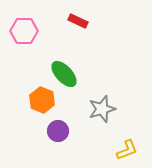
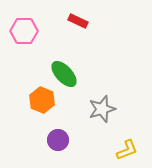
purple circle: moved 9 px down
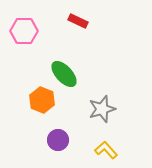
yellow L-shape: moved 21 px left; rotated 110 degrees counterclockwise
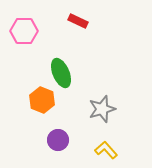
green ellipse: moved 3 px left, 1 px up; rotated 20 degrees clockwise
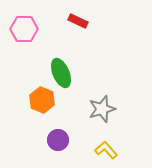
pink hexagon: moved 2 px up
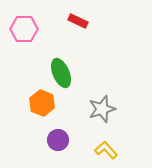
orange hexagon: moved 3 px down
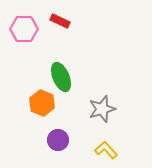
red rectangle: moved 18 px left
green ellipse: moved 4 px down
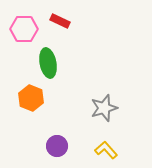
green ellipse: moved 13 px left, 14 px up; rotated 12 degrees clockwise
orange hexagon: moved 11 px left, 5 px up
gray star: moved 2 px right, 1 px up
purple circle: moved 1 px left, 6 px down
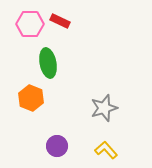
pink hexagon: moved 6 px right, 5 px up
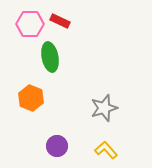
green ellipse: moved 2 px right, 6 px up
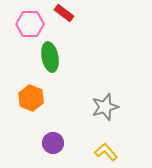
red rectangle: moved 4 px right, 8 px up; rotated 12 degrees clockwise
gray star: moved 1 px right, 1 px up
purple circle: moved 4 px left, 3 px up
yellow L-shape: moved 2 px down
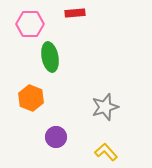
red rectangle: moved 11 px right; rotated 42 degrees counterclockwise
purple circle: moved 3 px right, 6 px up
